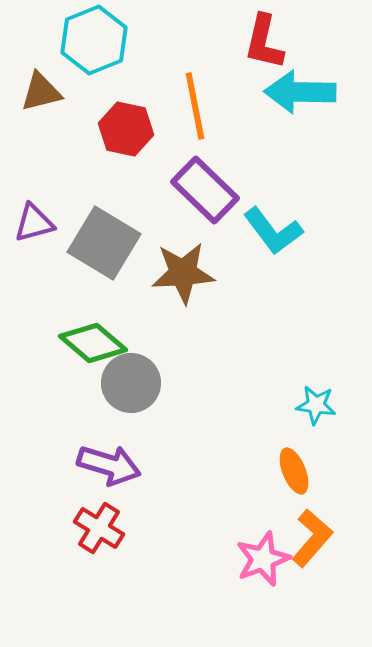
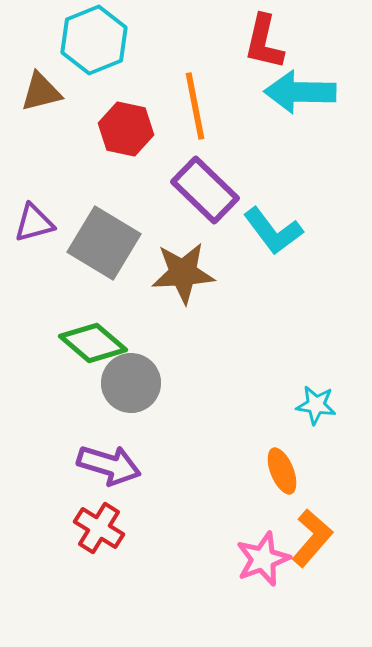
orange ellipse: moved 12 px left
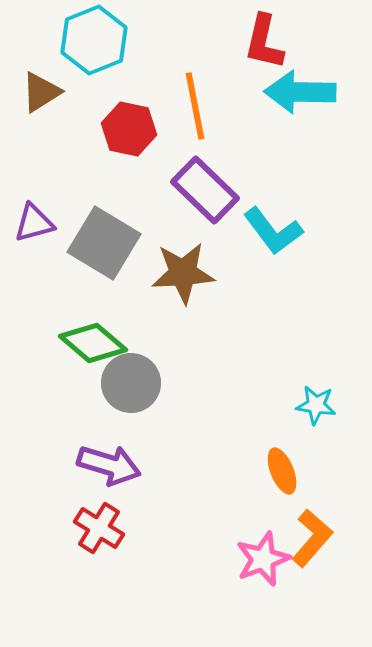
brown triangle: rotated 18 degrees counterclockwise
red hexagon: moved 3 px right
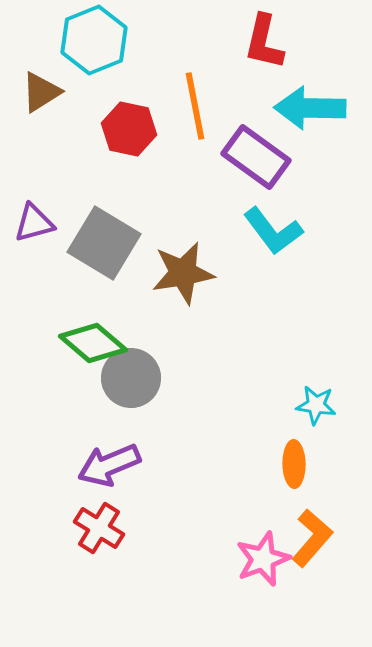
cyan arrow: moved 10 px right, 16 px down
purple rectangle: moved 51 px right, 33 px up; rotated 8 degrees counterclockwise
brown star: rotated 6 degrees counterclockwise
gray circle: moved 5 px up
purple arrow: rotated 140 degrees clockwise
orange ellipse: moved 12 px right, 7 px up; rotated 21 degrees clockwise
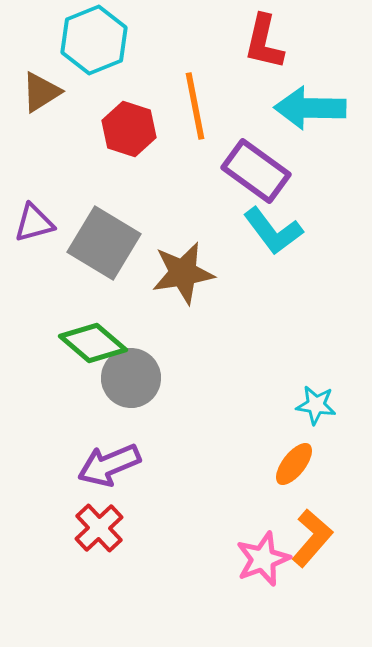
red hexagon: rotated 6 degrees clockwise
purple rectangle: moved 14 px down
orange ellipse: rotated 39 degrees clockwise
red cross: rotated 15 degrees clockwise
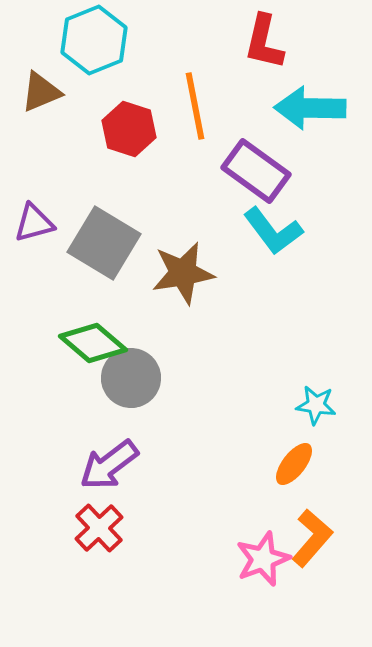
brown triangle: rotated 9 degrees clockwise
purple arrow: rotated 14 degrees counterclockwise
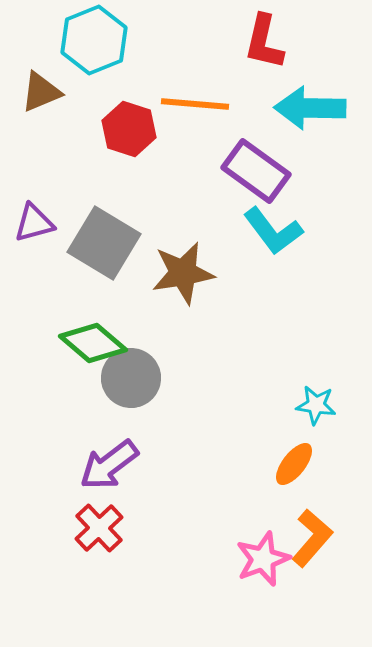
orange line: moved 2 px up; rotated 74 degrees counterclockwise
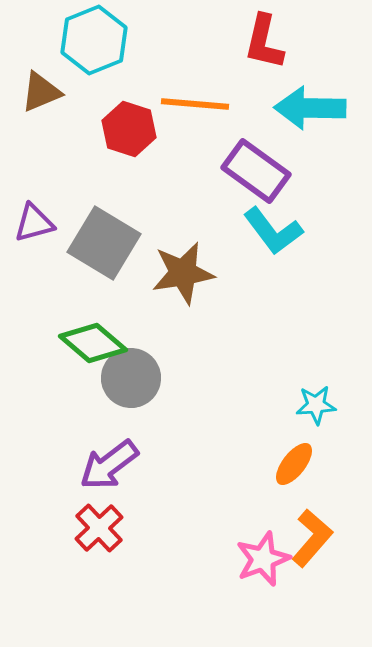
cyan star: rotated 12 degrees counterclockwise
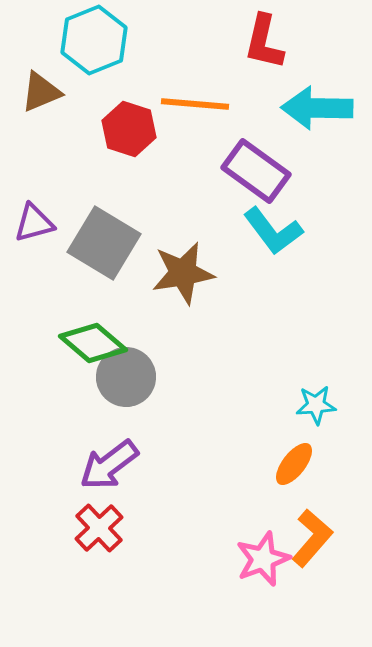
cyan arrow: moved 7 px right
gray circle: moved 5 px left, 1 px up
